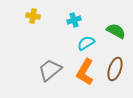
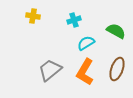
brown ellipse: moved 2 px right
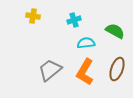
green semicircle: moved 1 px left
cyan semicircle: rotated 24 degrees clockwise
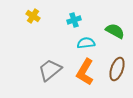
yellow cross: rotated 24 degrees clockwise
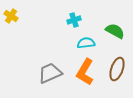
yellow cross: moved 22 px left
gray trapezoid: moved 3 px down; rotated 15 degrees clockwise
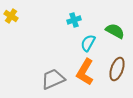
cyan semicircle: moved 2 px right; rotated 54 degrees counterclockwise
gray trapezoid: moved 3 px right, 6 px down
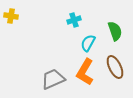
yellow cross: rotated 24 degrees counterclockwise
green semicircle: rotated 42 degrees clockwise
brown ellipse: moved 2 px left, 2 px up; rotated 45 degrees counterclockwise
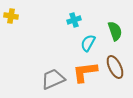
orange L-shape: rotated 52 degrees clockwise
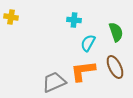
yellow cross: moved 1 px down
cyan cross: rotated 24 degrees clockwise
green semicircle: moved 1 px right, 1 px down
orange L-shape: moved 2 px left, 1 px up
gray trapezoid: moved 1 px right, 3 px down
